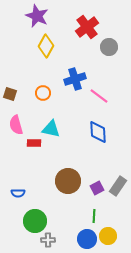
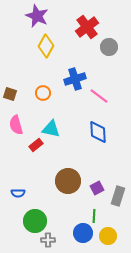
red rectangle: moved 2 px right, 2 px down; rotated 40 degrees counterclockwise
gray rectangle: moved 10 px down; rotated 18 degrees counterclockwise
blue circle: moved 4 px left, 6 px up
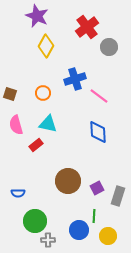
cyan triangle: moved 3 px left, 5 px up
blue circle: moved 4 px left, 3 px up
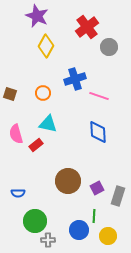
pink line: rotated 18 degrees counterclockwise
pink semicircle: moved 9 px down
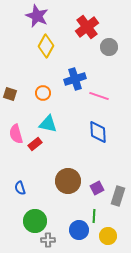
red rectangle: moved 1 px left, 1 px up
blue semicircle: moved 2 px right, 5 px up; rotated 72 degrees clockwise
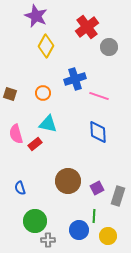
purple star: moved 1 px left
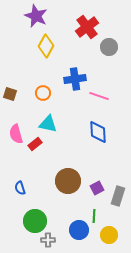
blue cross: rotated 10 degrees clockwise
yellow circle: moved 1 px right, 1 px up
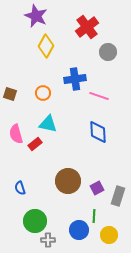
gray circle: moved 1 px left, 5 px down
